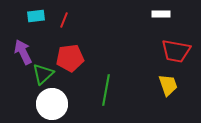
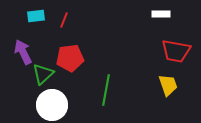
white circle: moved 1 px down
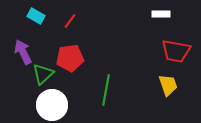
cyan rectangle: rotated 36 degrees clockwise
red line: moved 6 px right, 1 px down; rotated 14 degrees clockwise
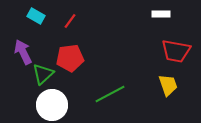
green line: moved 4 px right, 4 px down; rotated 52 degrees clockwise
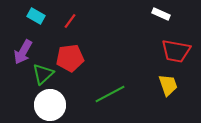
white rectangle: rotated 24 degrees clockwise
purple arrow: rotated 125 degrees counterclockwise
white circle: moved 2 px left
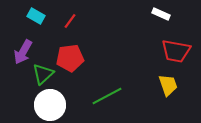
green line: moved 3 px left, 2 px down
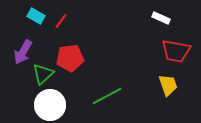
white rectangle: moved 4 px down
red line: moved 9 px left
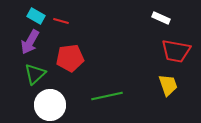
red line: rotated 70 degrees clockwise
purple arrow: moved 7 px right, 10 px up
green triangle: moved 8 px left
green line: rotated 16 degrees clockwise
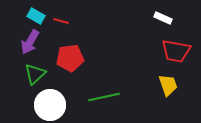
white rectangle: moved 2 px right
green line: moved 3 px left, 1 px down
